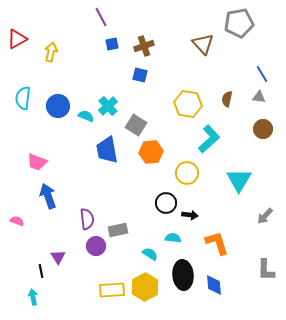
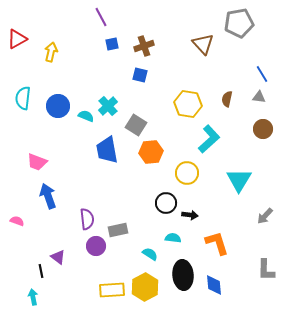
purple triangle at (58, 257): rotated 21 degrees counterclockwise
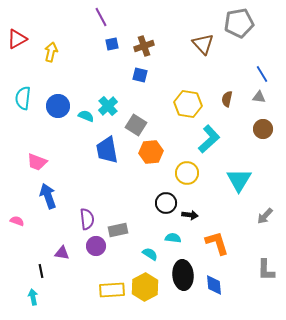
purple triangle at (58, 257): moved 4 px right, 4 px up; rotated 28 degrees counterclockwise
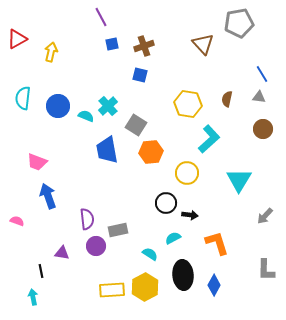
cyan semicircle at (173, 238): rotated 35 degrees counterclockwise
blue diamond at (214, 285): rotated 35 degrees clockwise
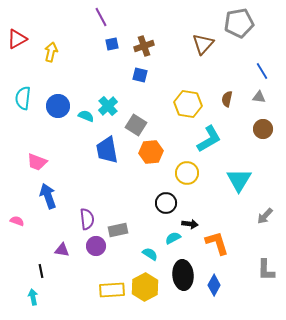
brown triangle at (203, 44): rotated 25 degrees clockwise
blue line at (262, 74): moved 3 px up
cyan L-shape at (209, 139): rotated 12 degrees clockwise
black arrow at (190, 215): moved 9 px down
purple triangle at (62, 253): moved 3 px up
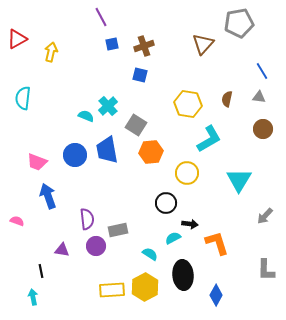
blue circle at (58, 106): moved 17 px right, 49 px down
blue diamond at (214, 285): moved 2 px right, 10 px down
